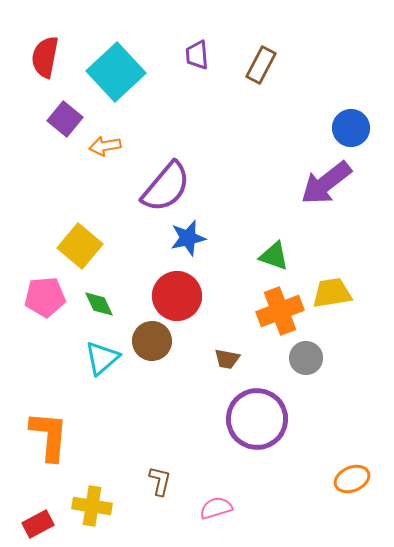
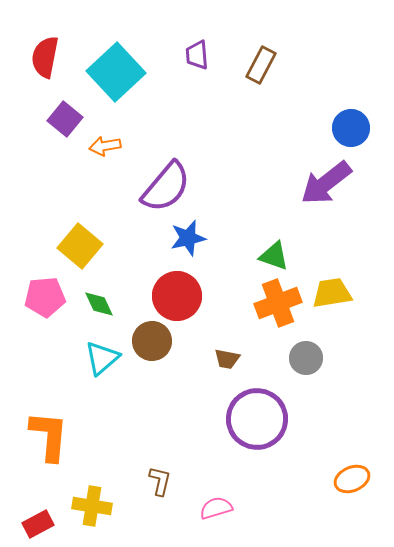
orange cross: moved 2 px left, 8 px up
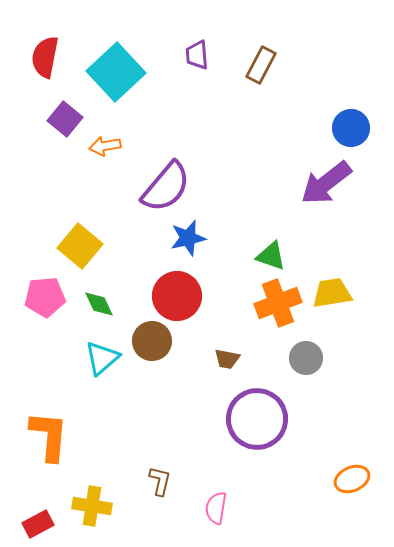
green triangle: moved 3 px left
pink semicircle: rotated 64 degrees counterclockwise
